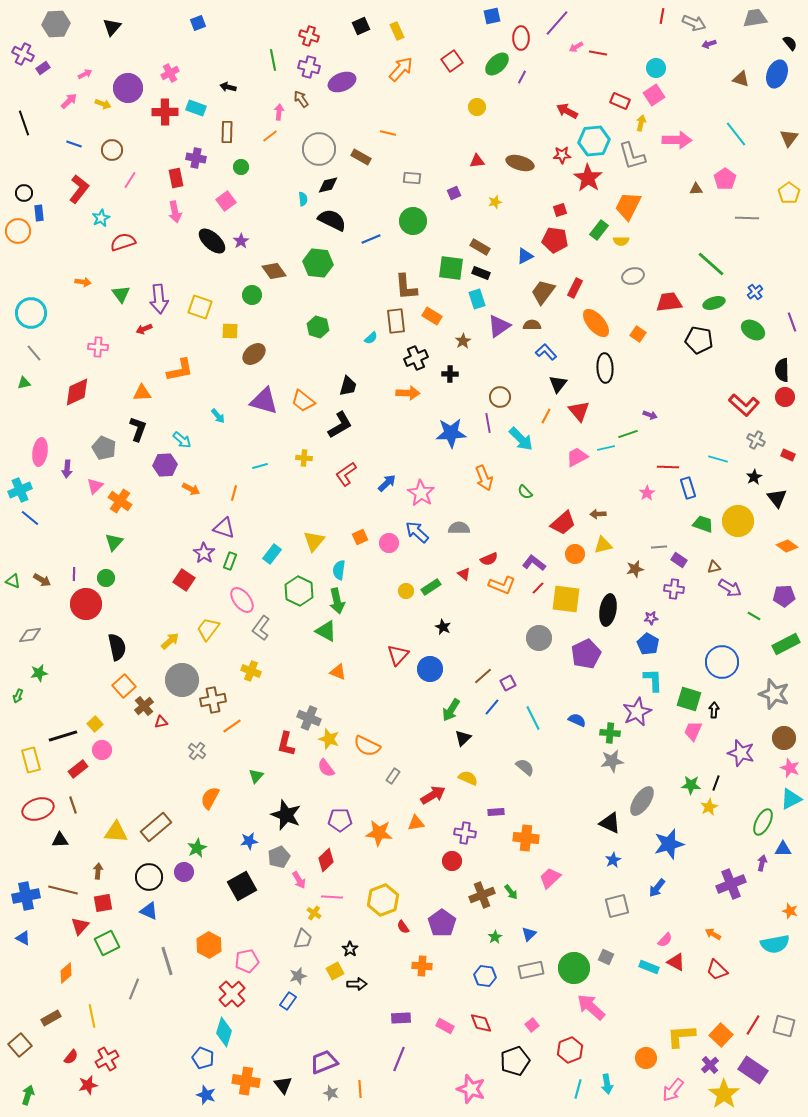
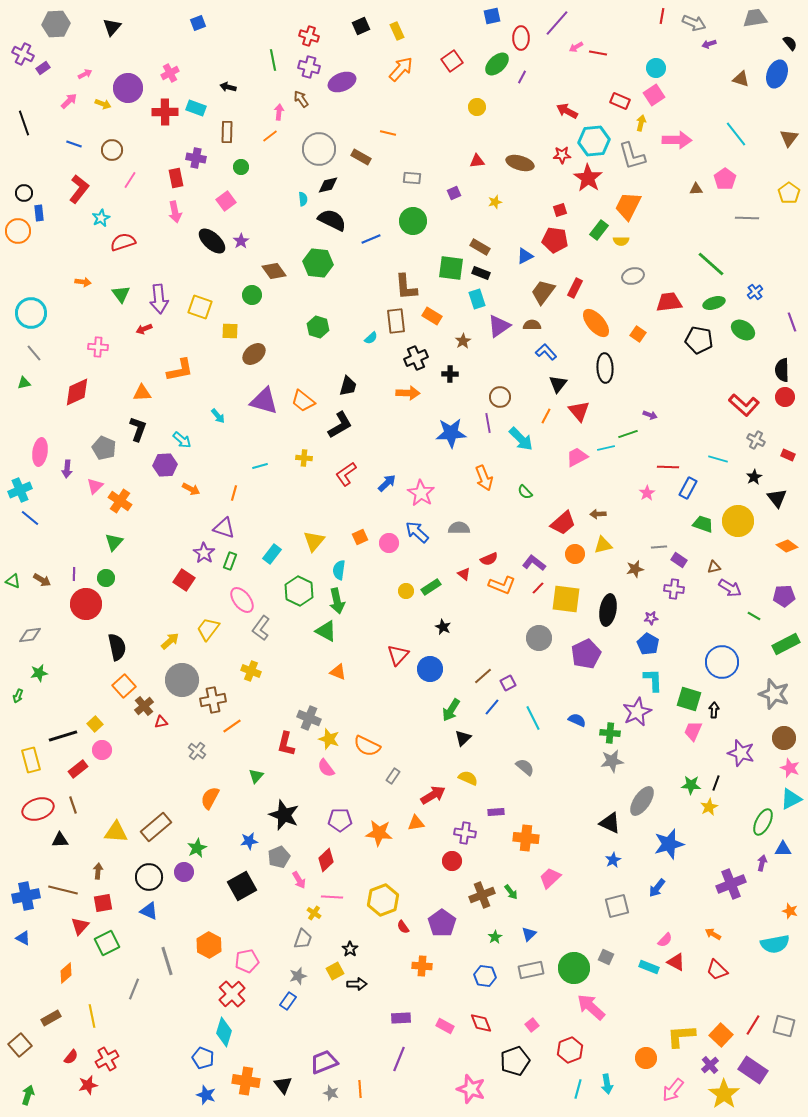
green ellipse at (753, 330): moved 10 px left
blue rectangle at (688, 488): rotated 45 degrees clockwise
black star at (286, 815): moved 2 px left
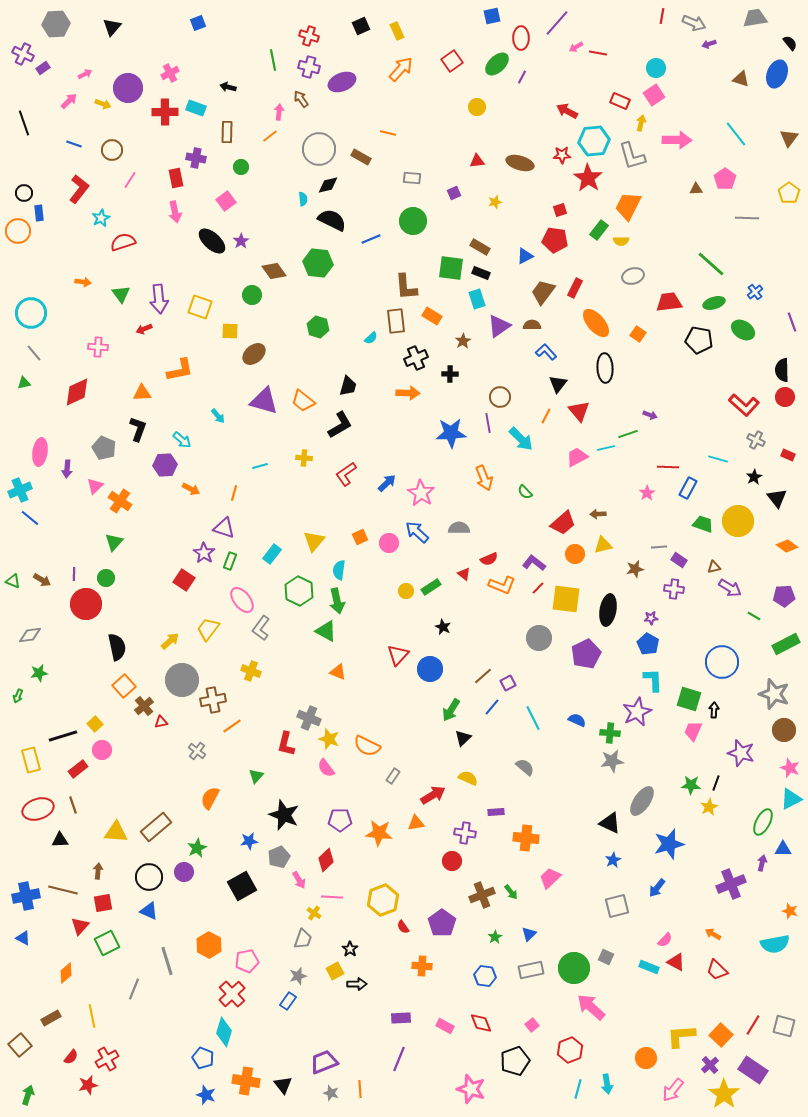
brown circle at (784, 738): moved 8 px up
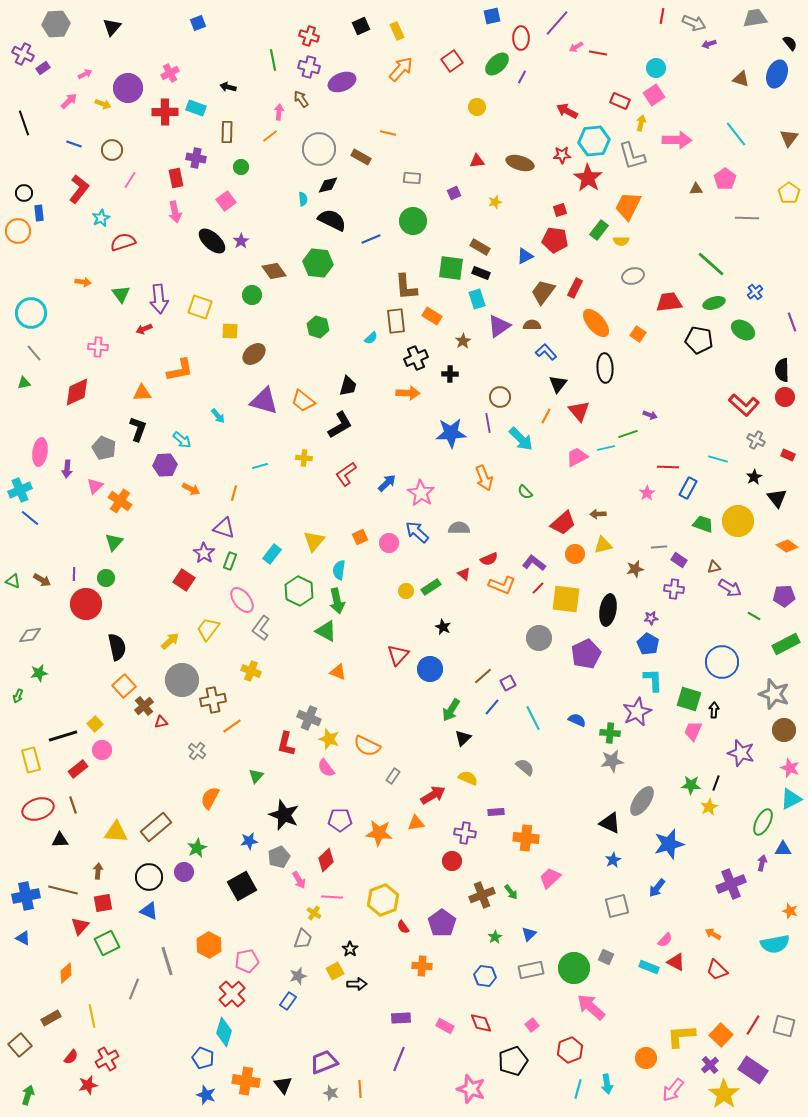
black pentagon at (515, 1061): moved 2 px left
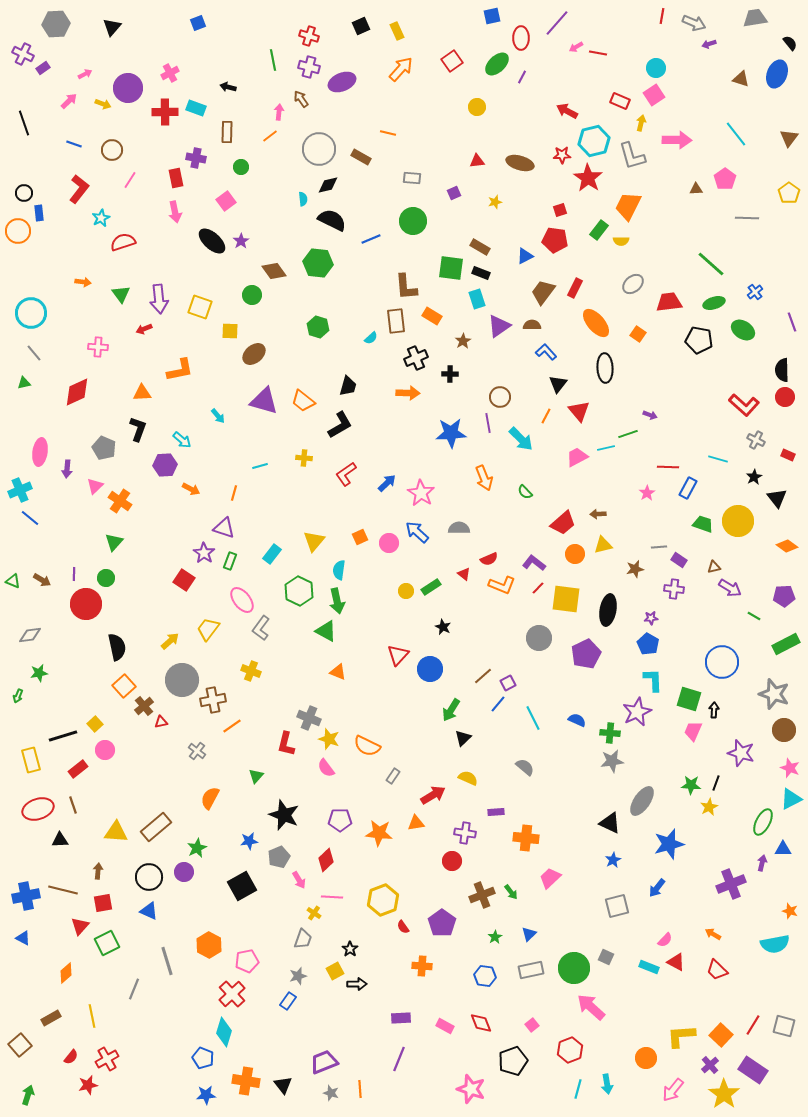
cyan hexagon at (594, 141): rotated 8 degrees counterclockwise
gray ellipse at (633, 276): moved 8 px down; rotated 25 degrees counterclockwise
blue line at (492, 707): moved 6 px right, 3 px up
pink circle at (102, 750): moved 3 px right
blue star at (206, 1095): rotated 24 degrees counterclockwise
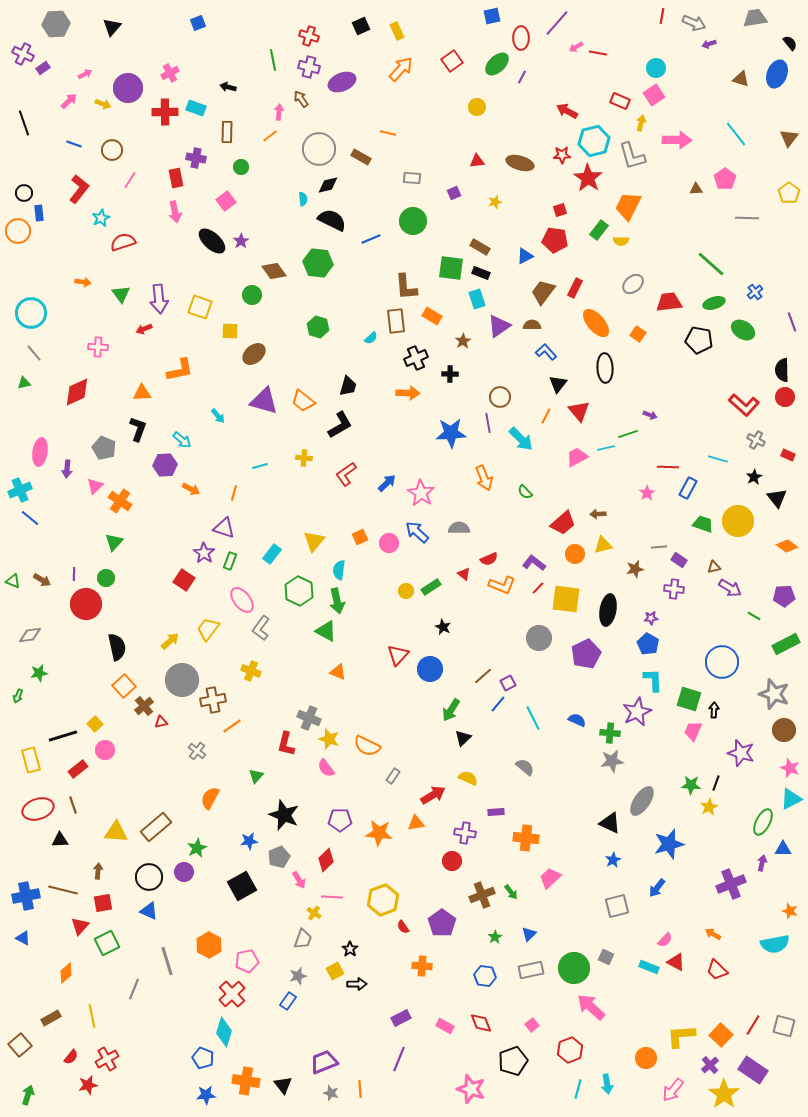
purple rectangle at (401, 1018): rotated 24 degrees counterclockwise
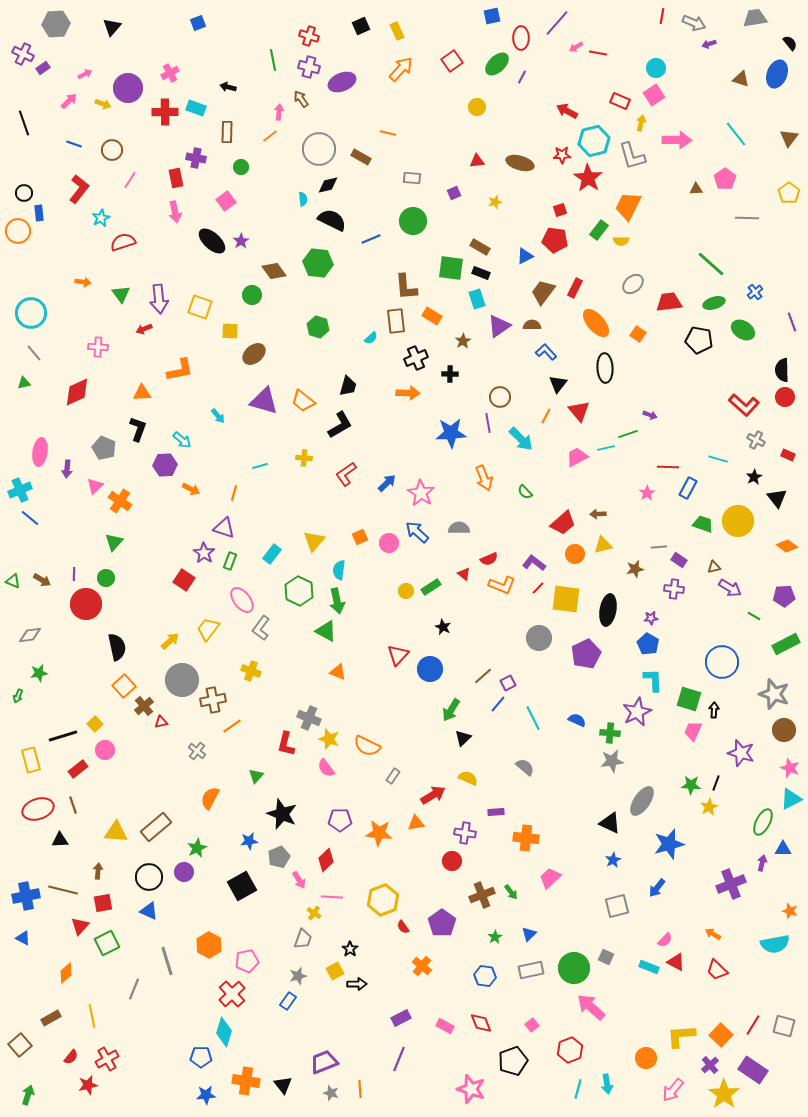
black star at (284, 815): moved 2 px left, 1 px up
orange cross at (422, 966): rotated 36 degrees clockwise
blue pentagon at (203, 1058): moved 2 px left, 1 px up; rotated 20 degrees counterclockwise
